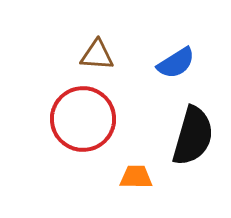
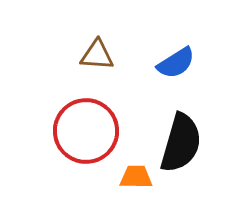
red circle: moved 3 px right, 12 px down
black semicircle: moved 12 px left, 7 px down
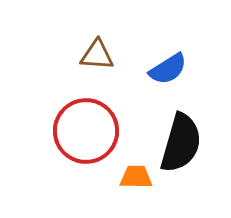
blue semicircle: moved 8 px left, 6 px down
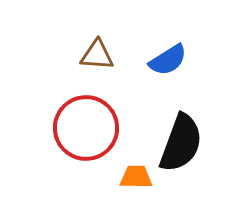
blue semicircle: moved 9 px up
red circle: moved 3 px up
black semicircle: rotated 4 degrees clockwise
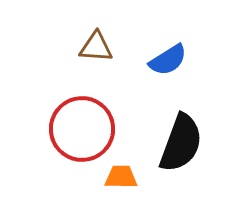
brown triangle: moved 1 px left, 8 px up
red circle: moved 4 px left, 1 px down
orange trapezoid: moved 15 px left
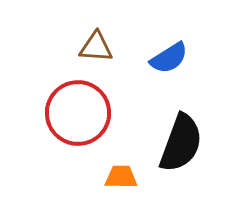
blue semicircle: moved 1 px right, 2 px up
red circle: moved 4 px left, 16 px up
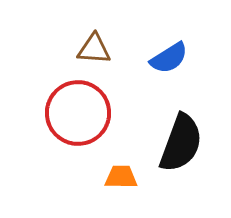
brown triangle: moved 2 px left, 2 px down
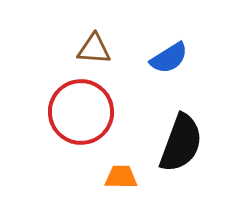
red circle: moved 3 px right, 1 px up
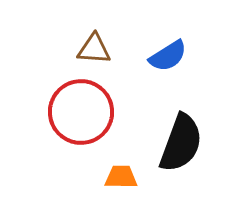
blue semicircle: moved 1 px left, 2 px up
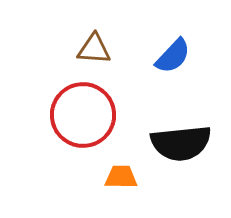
blue semicircle: moved 5 px right; rotated 15 degrees counterclockwise
red circle: moved 2 px right, 3 px down
black semicircle: rotated 64 degrees clockwise
